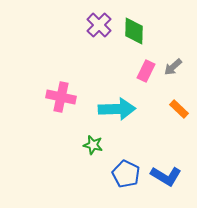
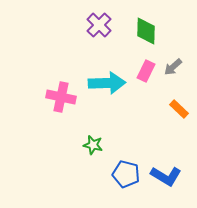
green diamond: moved 12 px right
cyan arrow: moved 10 px left, 26 px up
blue pentagon: rotated 12 degrees counterclockwise
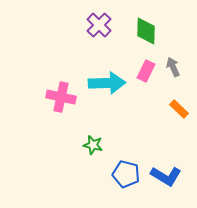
gray arrow: rotated 108 degrees clockwise
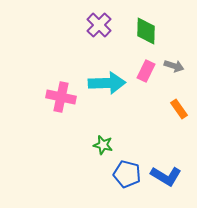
gray arrow: moved 1 px right, 1 px up; rotated 132 degrees clockwise
orange rectangle: rotated 12 degrees clockwise
green star: moved 10 px right
blue pentagon: moved 1 px right
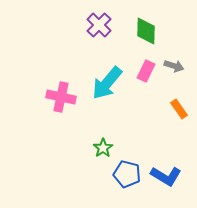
cyan arrow: rotated 132 degrees clockwise
green star: moved 3 px down; rotated 24 degrees clockwise
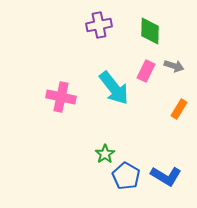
purple cross: rotated 35 degrees clockwise
green diamond: moved 4 px right
cyan arrow: moved 7 px right, 5 px down; rotated 78 degrees counterclockwise
orange rectangle: rotated 66 degrees clockwise
green star: moved 2 px right, 6 px down
blue pentagon: moved 1 px left, 2 px down; rotated 16 degrees clockwise
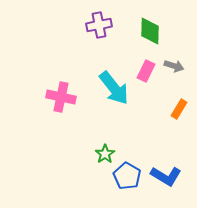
blue pentagon: moved 1 px right
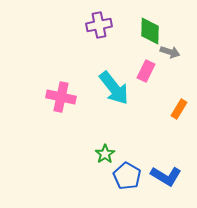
gray arrow: moved 4 px left, 14 px up
